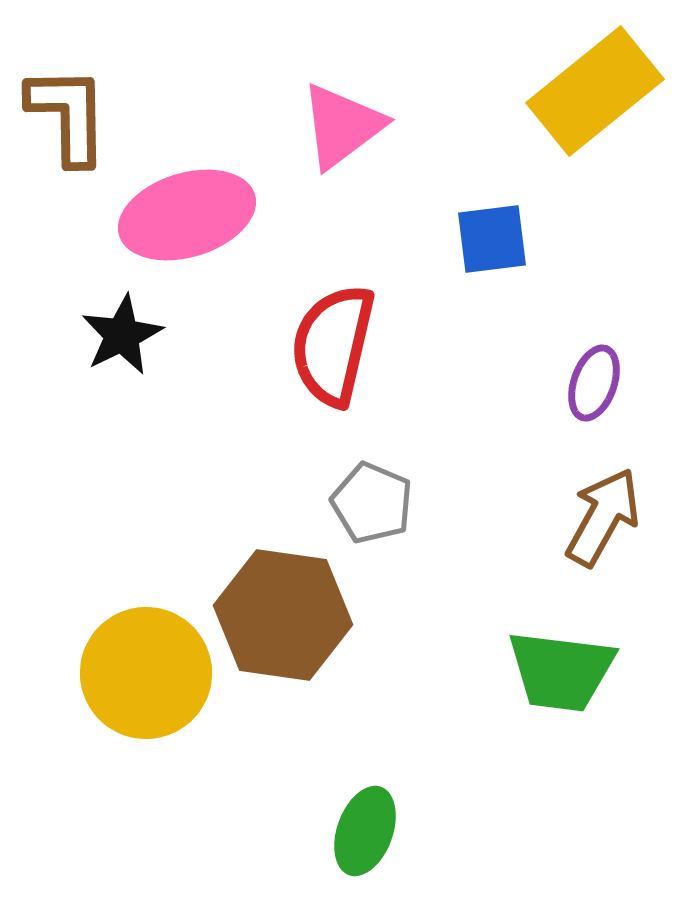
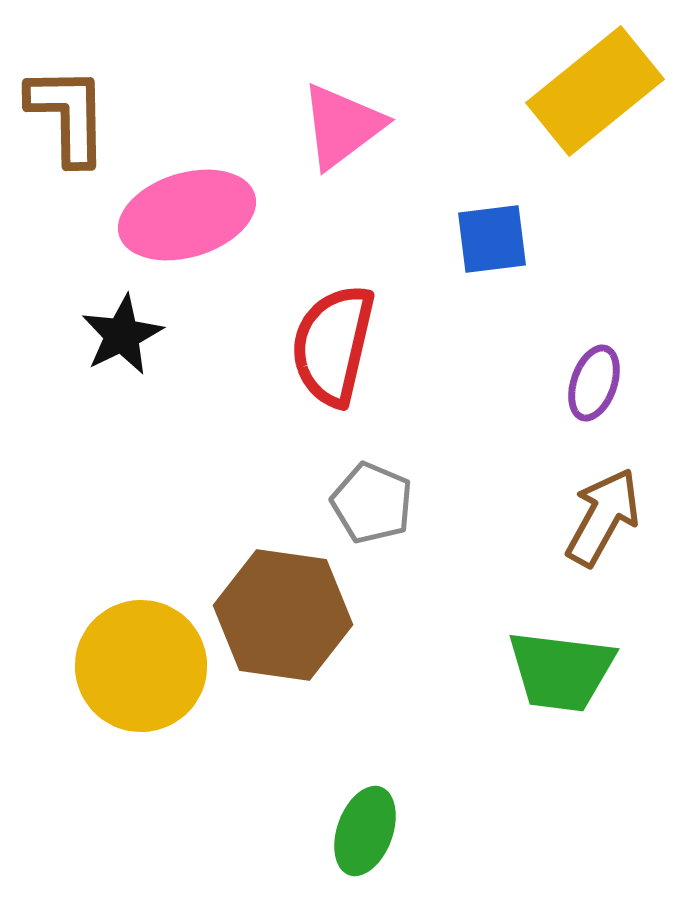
yellow circle: moved 5 px left, 7 px up
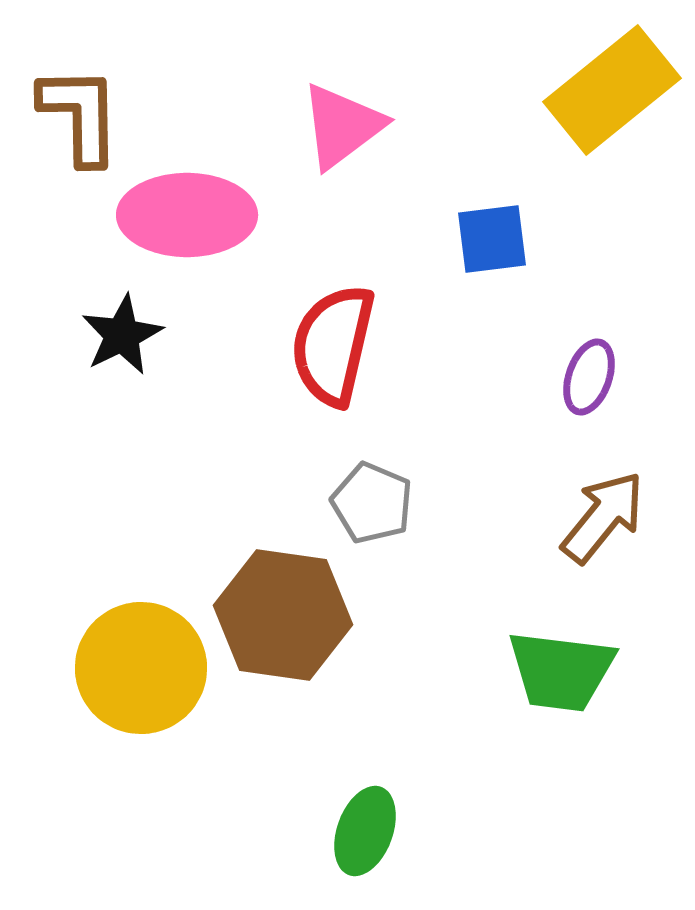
yellow rectangle: moved 17 px right, 1 px up
brown L-shape: moved 12 px right
pink ellipse: rotated 17 degrees clockwise
purple ellipse: moved 5 px left, 6 px up
brown arrow: rotated 10 degrees clockwise
yellow circle: moved 2 px down
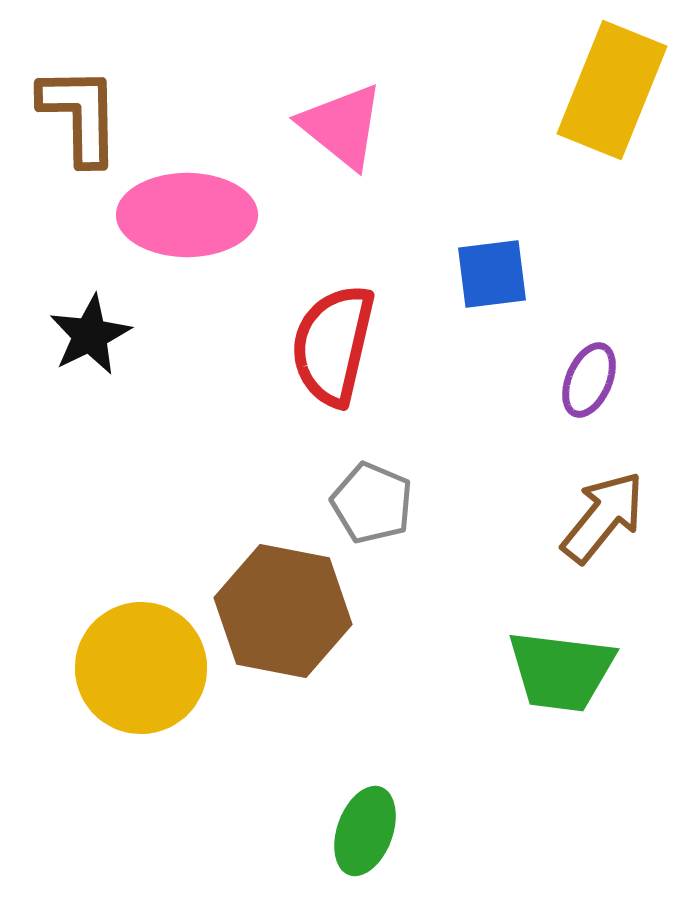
yellow rectangle: rotated 29 degrees counterclockwise
pink triangle: rotated 44 degrees counterclockwise
blue square: moved 35 px down
black star: moved 32 px left
purple ellipse: moved 3 px down; rotated 4 degrees clockwise
brown hexagon: moved 4 px up; rotated 3 degrees clockwise
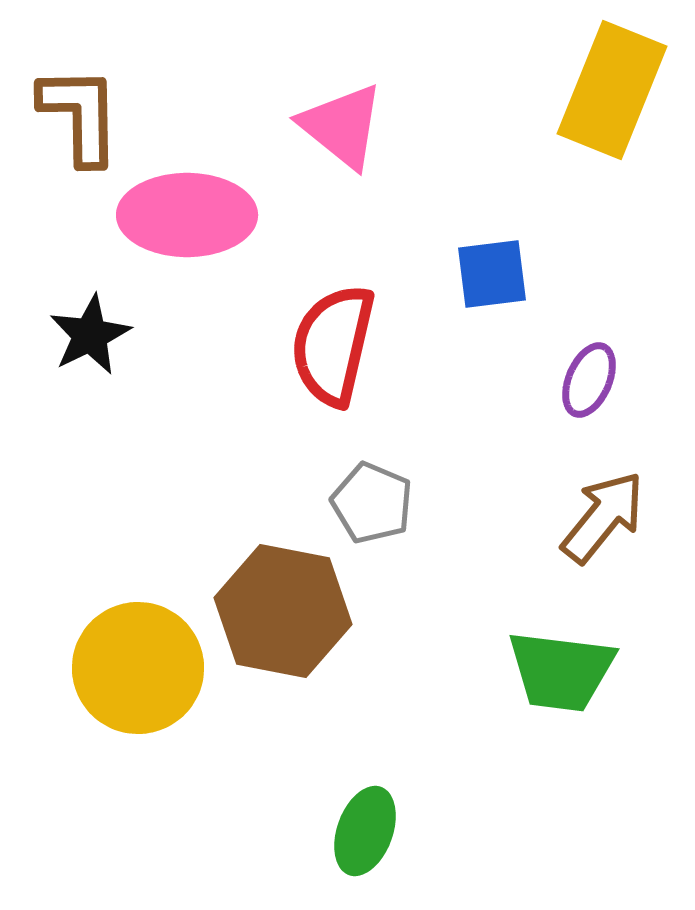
yellow circle: moved 3 px left
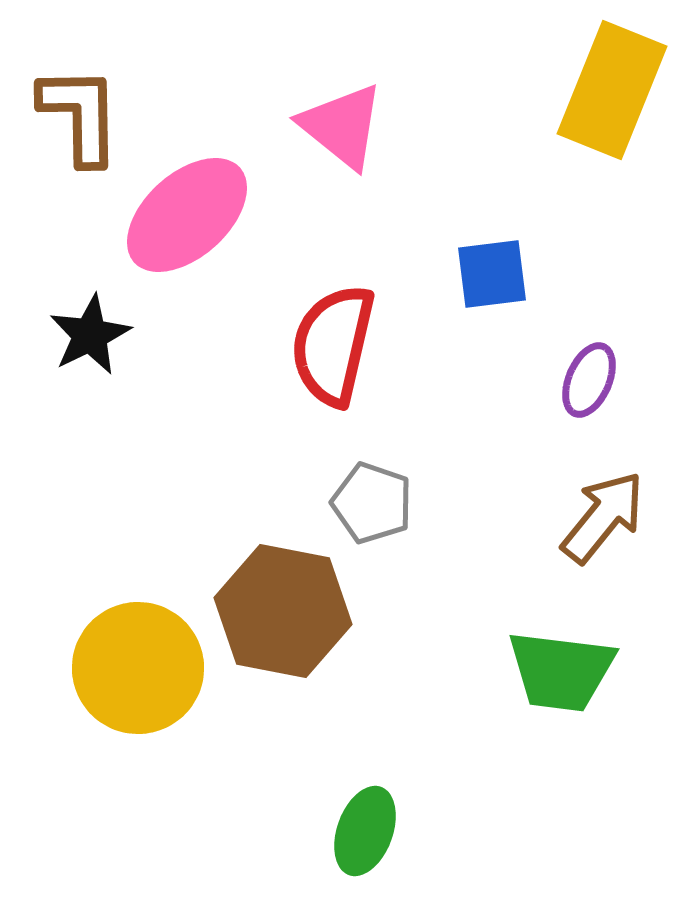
pink ellipse: rotated 42 degrees counterclockwise
gray pentagon: rotated 4 degrees counterclockwise
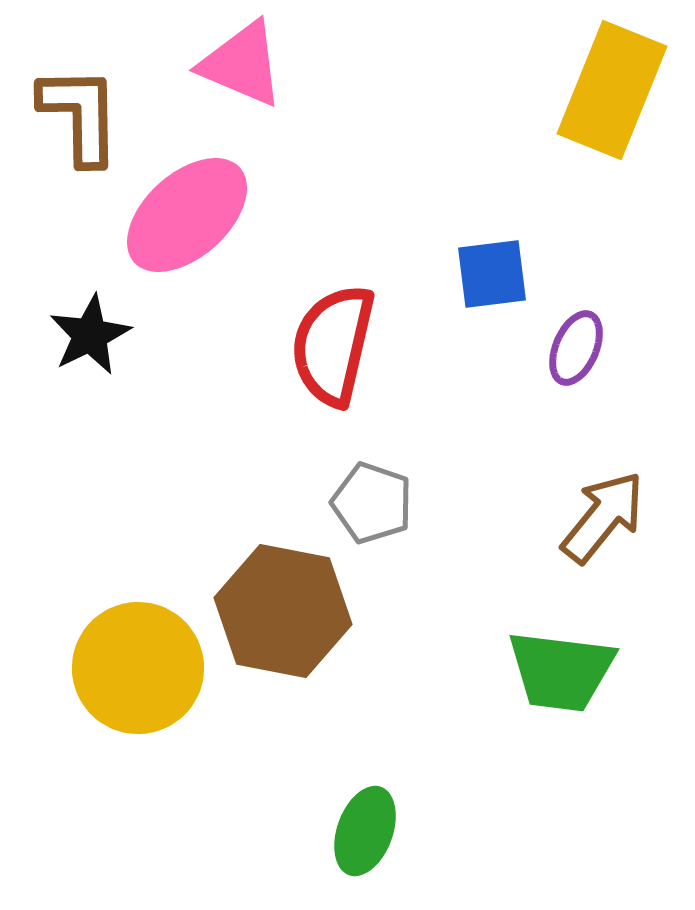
pink triangle: moved 100 px left, 62 px up; rotated 16 degrees counterclockwise
purple ellipse: moved 13 px left, 32 px up
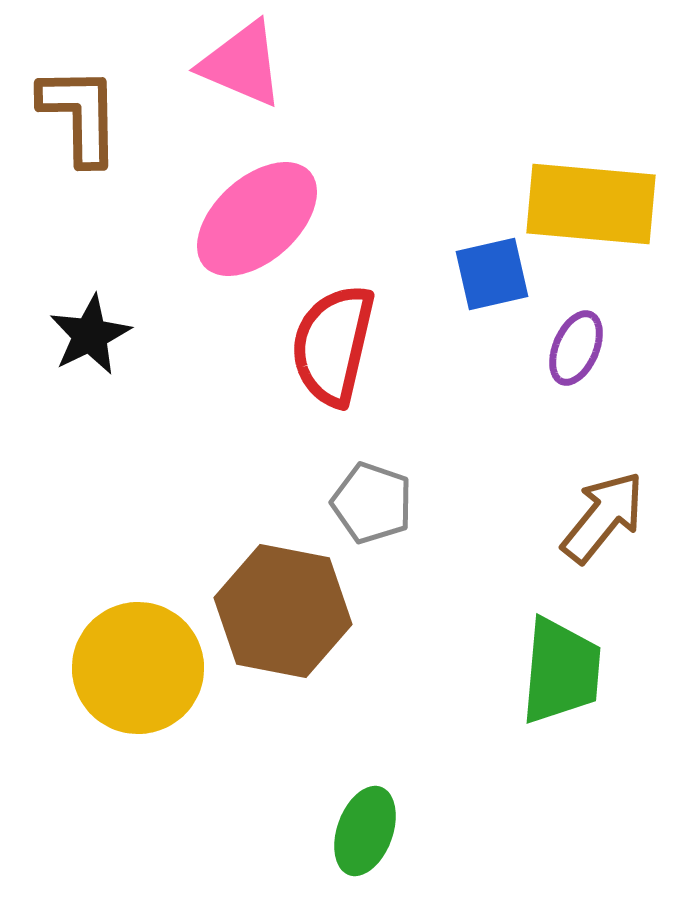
yellow rectangle: moved 21 px left, 114 px down; rotated 73 degrees clockwise
pink ellipse: moved 70 px right, 4 px down
blue square: rotated 6 degrees counterclockwise
green trapezoid: rotated 92 degrees counterclockwise
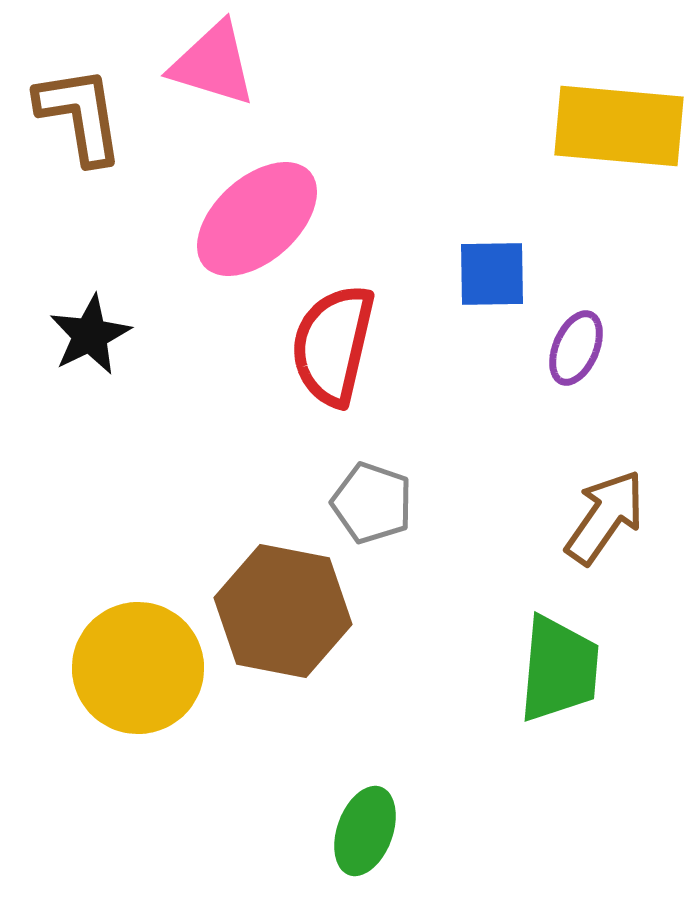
pink triangle: moved 29 px left; rotated 6 degrees counterclockwise
brown L-shape: rotated 8 degrees counterclockwise
yellow rectangle: moved 28 px right, 78 px up
blue square: rotated 12 degrees clockwise
brown arrow: moved 2 px right; rotated 4 degrees counterclockwise
green trapezoid: moved 2 px left, 2 px up
